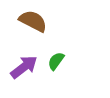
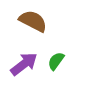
purple arrow: moved 3 px up
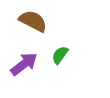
green semicircle: moved 4 px right, 6 px up
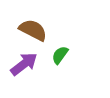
brown semicircle: moved 9 px down
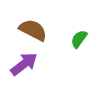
green semicircle: moved 19 px right, 16 px up
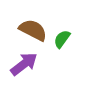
green semicircle: moved 17 px left
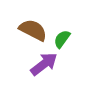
purple arrow: moved 20 px right
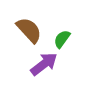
brown semicircle: moved 4 px left; rotated 20 degrees clockwise
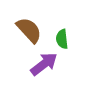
green semicircle: rotated 42 degrees counterclockwise
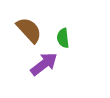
green semicircle: moved 1 px right, 1 px up
